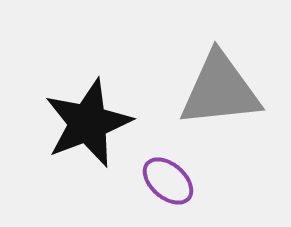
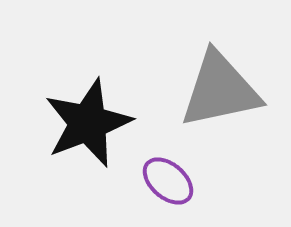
gray triangle: rotated 6 degrees counterclockwise
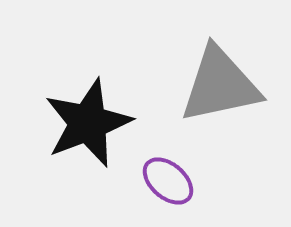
gray triangle: moved 5 px up
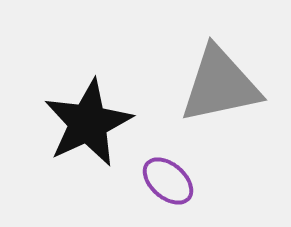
black star: rotated 4 degrees counterclockwise
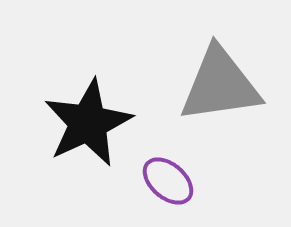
gray triangle: rotated 4 degrees clockwise
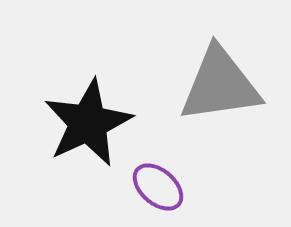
purple ellipse: moved 10 px left, 6 px down
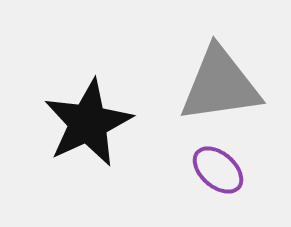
purple ellipse: moved 60 px right, 17 px up
